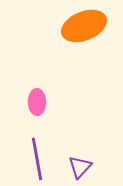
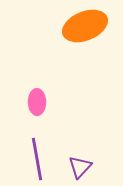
orange ellipse: moved 1 px right
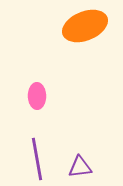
pink ellipse: moved 6 px up
purple triangle: rotated 40 degrees clockwise
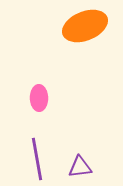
pink ellipse: moved 2 px right, 2 px down
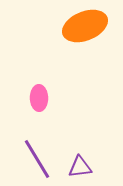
purple line: rotated 21 degrees counterclockwise
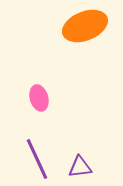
pink ellipse: rotated 15 degrees counterclockwise
purple line: rotated 6 degrees clockwise
